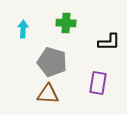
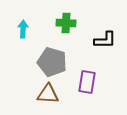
black L-shape: moved 4 px left, 2 px up
purple rectangle: moved 11 px left, 1 px up
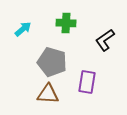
cyan arrow: rotated 48 degrees clockwise
black L-shape: rotated 145 degrees clockwise
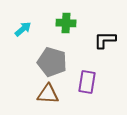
black L-shape: rotated 35 degrees clockwise
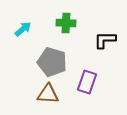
purple rectangle: rotated 10 degrees clockwise
